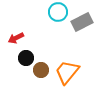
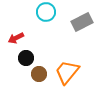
cyan circle: moved 12 px left
brown circle: moved 2 px left, 4 px down
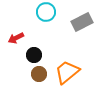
black circle: moved 8 px right, 3 px up
orange trapezoid: rotated 12 degrees clockwise
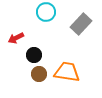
gray rectangle: moved 1 px left, 2 px down; rotated 20 degrees counterclockwise
orange trapezoid: rotated 48 degrees clockwise
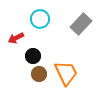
cyan circle: moved 6 px left, 7 px down
black circle: moved 1 px left, 1 px down
orange trapezoid: moved 1 px left, 1 px down; rotated 56 degrees clockwise
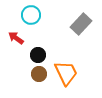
cyan circle: moved 9 px left, 4 px up
red arrow: rotated 63 degrees clockwise
black circle: moved 5 px right, 1 px up
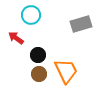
gray rectangle: rotated 30 degrees clockwise
orange trapezoid: moved 2 px up
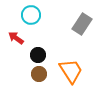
gray rectangle: moved 1 px right; rotated 40 degrees counterclockwise
orange trapezoid: moved 5 px right; rotated 8 degrees counterclockwise
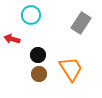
gray rectangle: moved 1 px left, 1 px up
red arrow: moved 4 px left, 1 px down; rotated 21 degrees counterclockwise
orange trapezoid: moved 2 px up
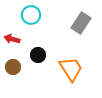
brown circle: moved 26 px left, 7 px up
